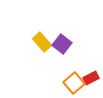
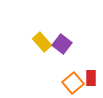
red rectangle: rotated 63 degrees counterclockwise
orange square: moved 1 px left
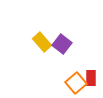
orange square: moved 3 px right
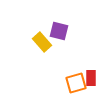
purple square: moved 3 px left, 13 px up; rotated 24 degrees counterclockwise
orange square: rotated 25 degrees clockwise
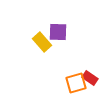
purple square: moved 1 px left, 1 px down; rotated 12 degrees counterclockwise
red rectangle: moved 1 px left; rotated 56 degrees counterclockwise
